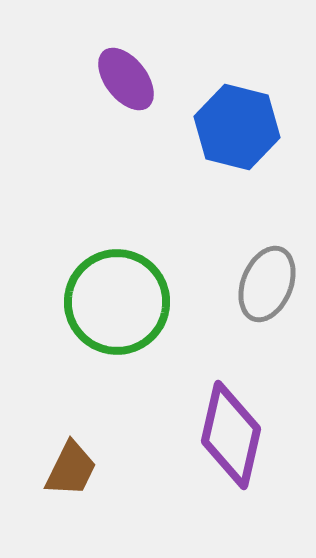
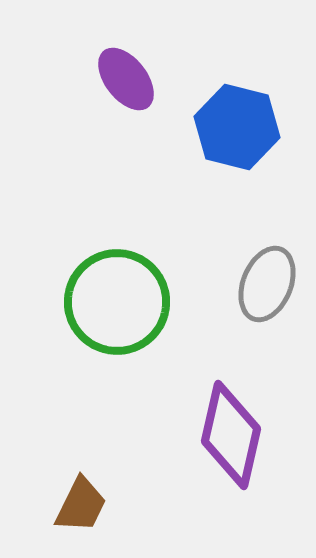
brown trapezoid: moved 10 px right, 36 px down
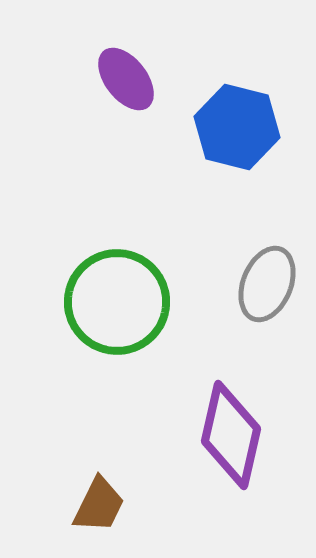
brown trapezoid: moved 18 px right
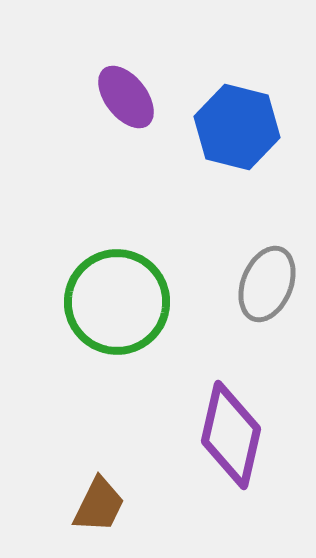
purple ellipse: moved 18 px down
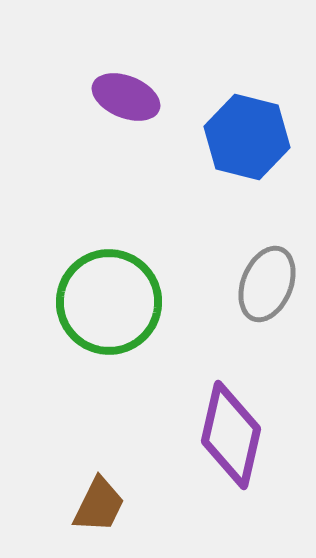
purple ellipse: rotated 30 degrees counterclockwise
blue hexagon: moved 10 px right, 10 px down
green circle: moved 8 px left
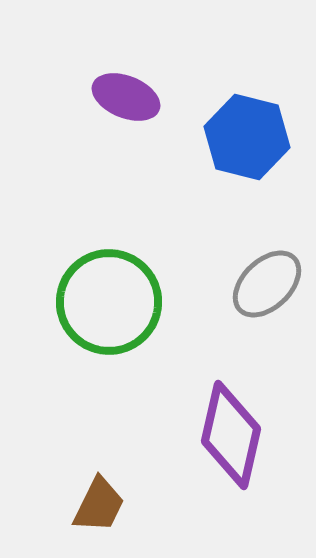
gray ellipse: rotated 24 degrees clockwise
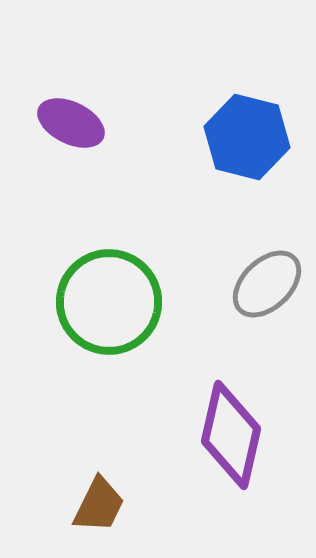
purple ellipse: moved 55 px left, 26 px down; rotated 4 degrees clockwise
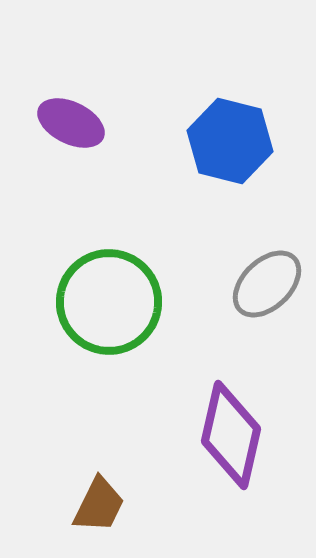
blue hexagon: moved 17 px left, 4 px down
